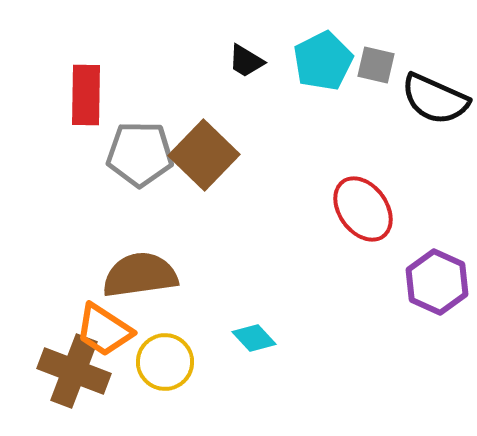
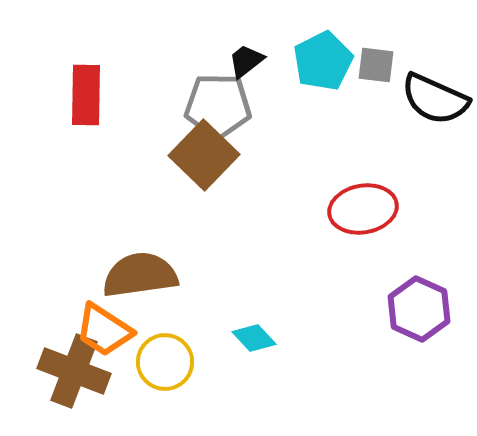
black trapezoid: rotated 111 degrees clockwise
gray square: rotated 6 degrees counterclockwise
gray pentagon: moved 78 px right, 48 px up
red ellipse: rotated 64 degrees counterclockwise
purple hexagon: moved 18 px left, 27 px down
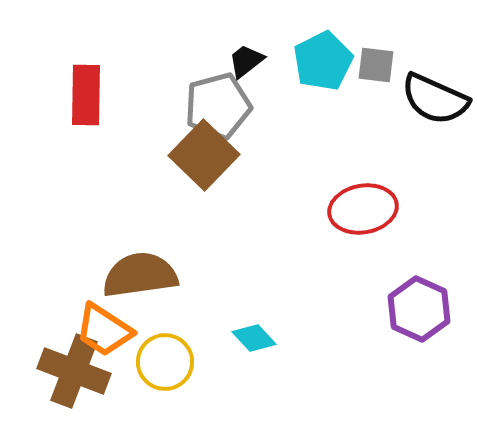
gray pentagon: rotated 16 degrees counterclockwise
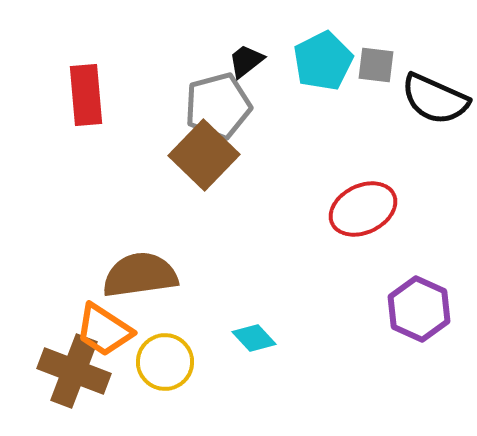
red rectangle: rotated 6 degrees counterclockwise
red ellipse: rotated 16 degrees counterclockwise
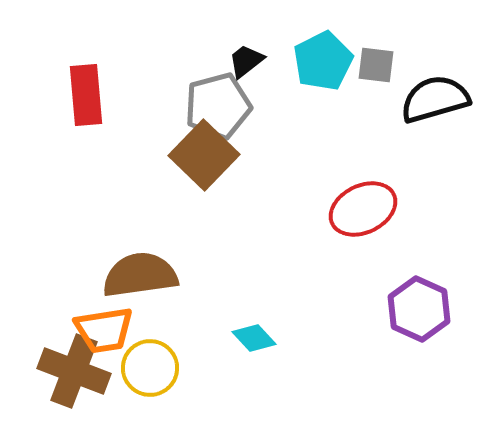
black semicircle: rotated 140 degrees clockwise
orange trapezoid: rotated 42 degrees counterclockwise
yellow circle: moved 15 px left, 6 px down
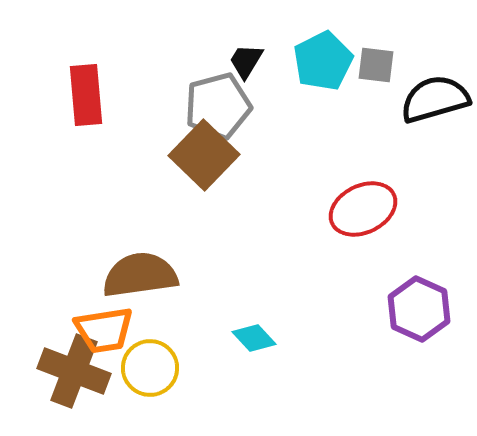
black trapezoid: rotated 21 degrees counterclockwise
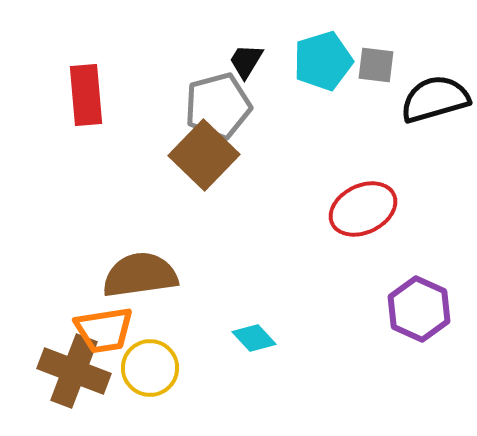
cyan pentagon: rotated 10 degrees clockwise
